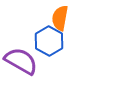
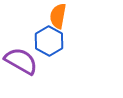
orange semicircle: moved 2 px left, 2 px up
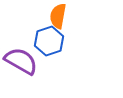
blue hexagon: rotated 12 degrees clockwise
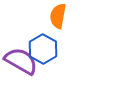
blue hexagon: moved 6 px left, 8 px down; rotated 12 degrees counterclockwise
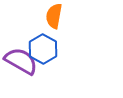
orange semicircle: moved 4 px left
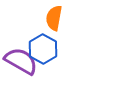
orange semicircle: moved 2 px down
